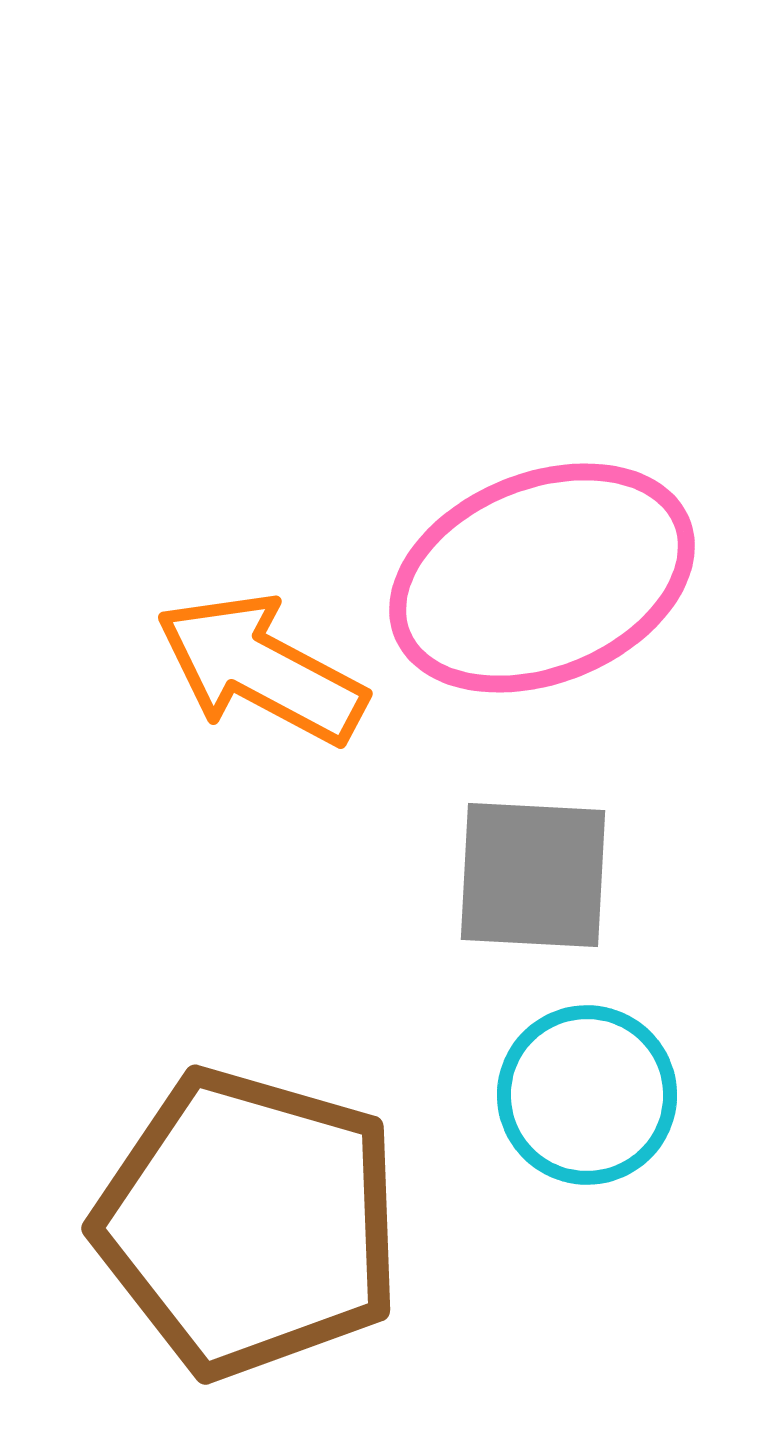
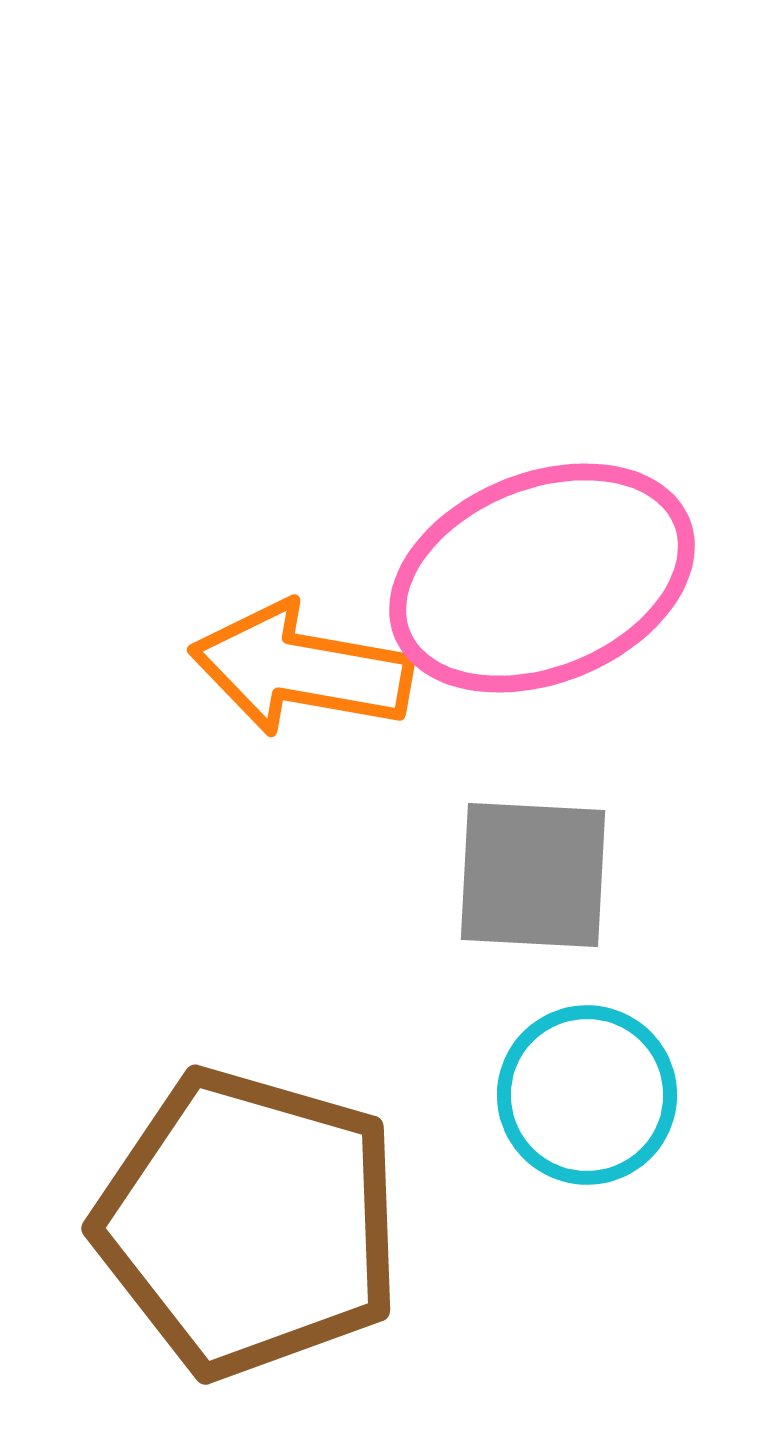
orange arrow: moved 40 px right; rotated 18 degrees counterclockwise
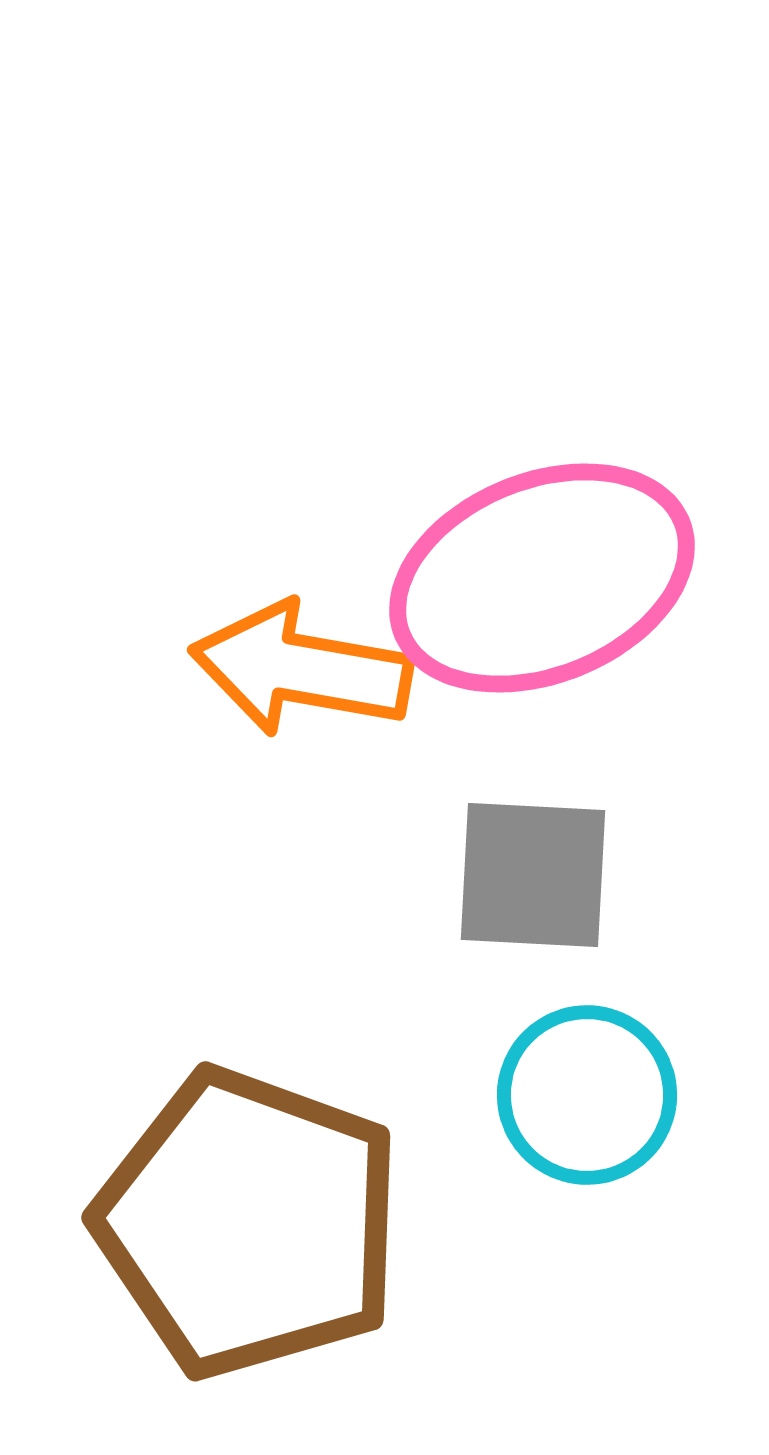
brown pentagon: rotated 4 degrees clockwise
